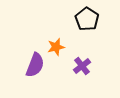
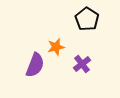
purple cross: moved 2 px up
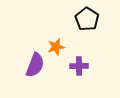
purple cross: moved 3 px left, 2 px down; rotated 36 degrees clockwise
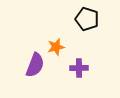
black pentagon: rotated 15 degrees counterclockwise
purple cross: moved 2 px down
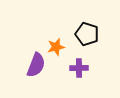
black pentagon: moved 15 px down
purple semicircle: moved 1 px right
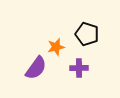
purple semicircle: moved 3 px down; rotated 15 degrees clockwise
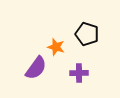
orange star: rotated 30 degrees clockwise
purple cross: moved 5 px down
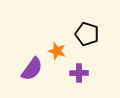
orange star: moved 1 px right, 4 px down
purple semicircle: moved 4 px left, 1 px down
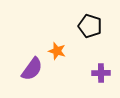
black pentagon: moved 3 px right, 8 px up
purple cross: moved 22 px right
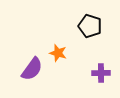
orange star: moved 1 px right, 2 px down
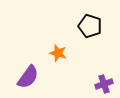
purple semicircle: moved 4 px left, 8 px down
purple cross: moved 3 px right, 11 px down; rotated 18 degrees counterclockwise
